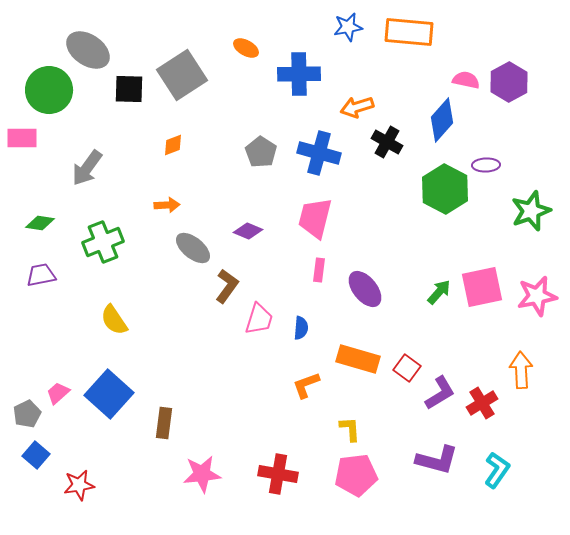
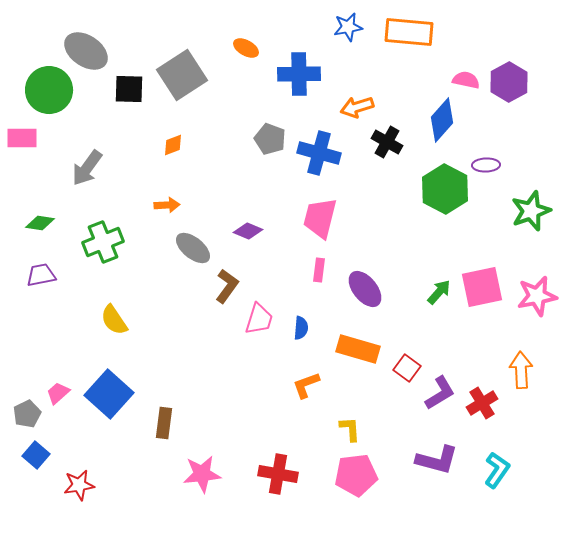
gray ellipse at (88, 50): moved 2 px left, 1 px down
gray pentagon at (261, 152): moved 9 px right, 13 px up; rotated 12 degrees counterclockwise
pink trapezoid at (315, 218): moved 5 px right
orange rectangle at (358, 359): moved 10 px up
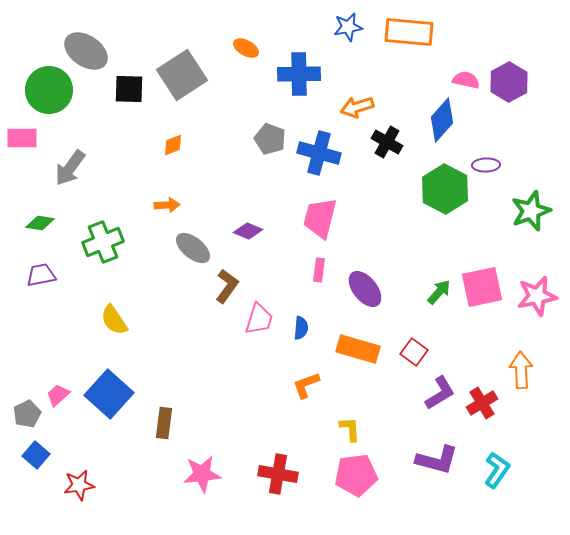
gray arrow at (87, 168): moved 17 px left
red square at (407, 368): moved 7 px right, 16 px up
pink trapezoid at (58, 393): moved 2 px down
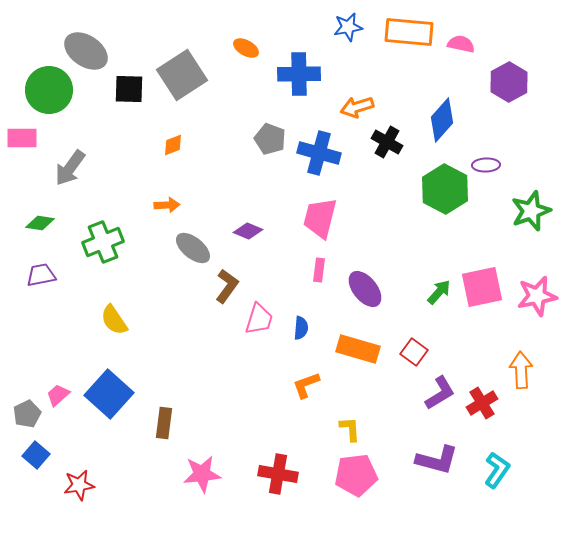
pink semicircle at (466, 80): moved 5 px left, 36 px up
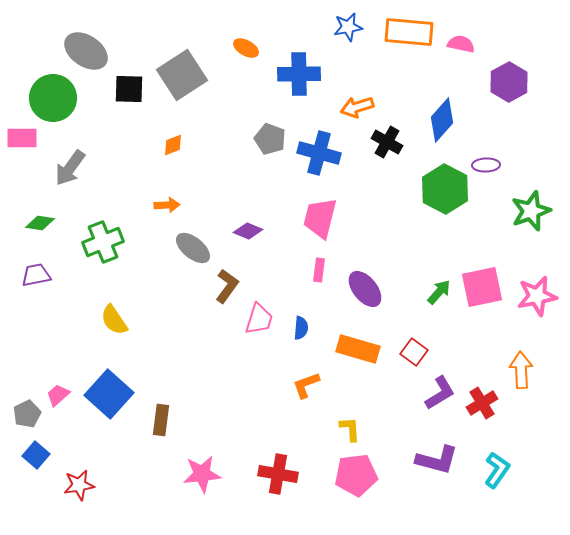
green circle at (49, 90): moved 4 px right, 8 px down
purple trapezoid at (41, 275): moved 5 px left
brown rectangle at (164, 423): moved 3 px left, 3 px up
